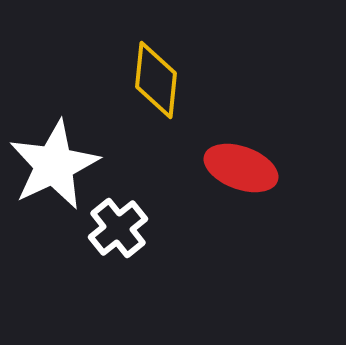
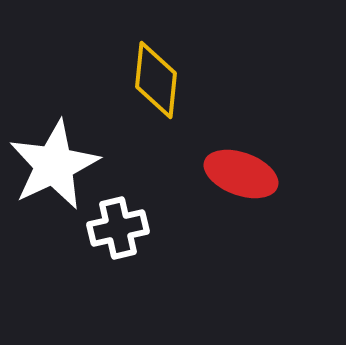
red ellipse: moved 6 px down
white cross: rotated 26 degrees clockwise
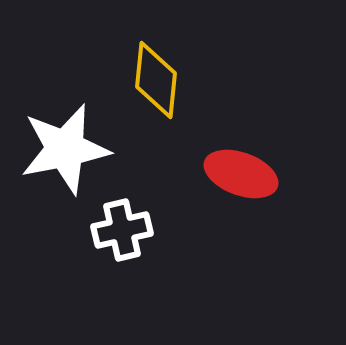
white star: moved 11 px right, 16 px up; rotated 14 degrees clockwise
white cross: moved 4 px right, 2 px down
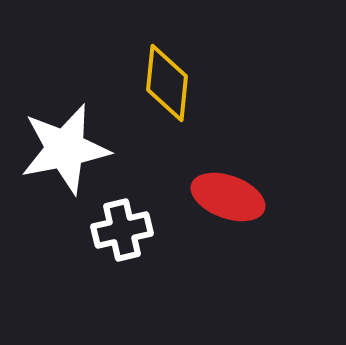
yellow diamond: moved 11 px right, 3 px down
red ellipse: moved 13 px left, 23 px down
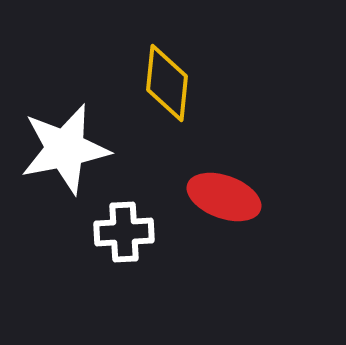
red ellipse: moved 4 px left
white cross: moved 2 px right, 2 px down; rotated 10 degrees clockwise
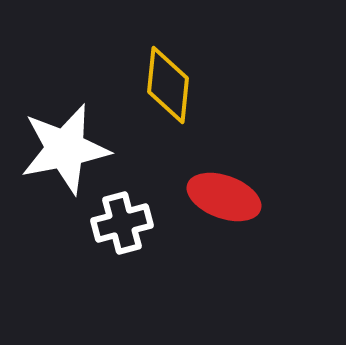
yellow diamond: moved 1 px right, 2 px down
white cross: moved 2 px left, 9 px up; rotated 12 degrees counterclockwise
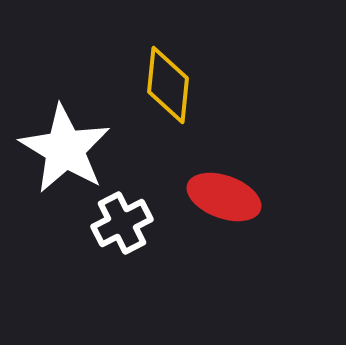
white star: rotated 30 degrees counterclockwise
white cross: rotated 12 degrees counterclockwise
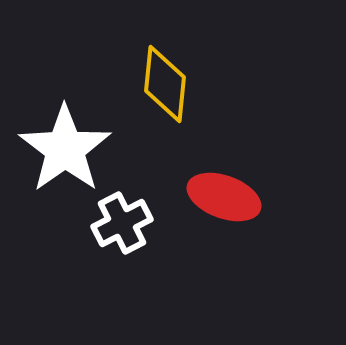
yellow diamond: moved 3 px left, 1 px up
white star: rotated 6 degrees clockwise
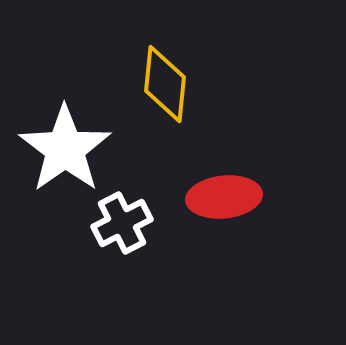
red ellipse: rotated 26 degrees counterclockwise
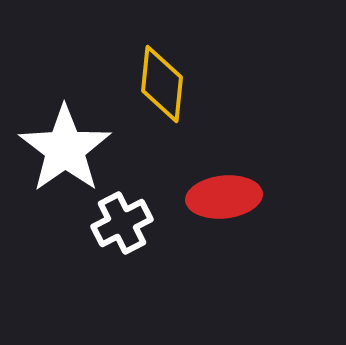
yellow diamond: moved 3 px left
